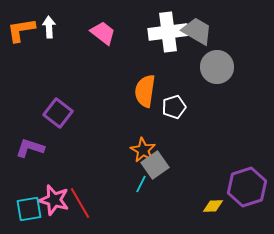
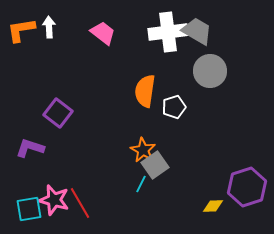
gray circle: moved 7 px left, 4 px down
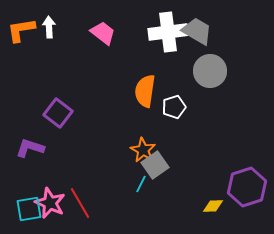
pink star: moved 4 px left, 3 px down; rotated 8 degrees clockwise
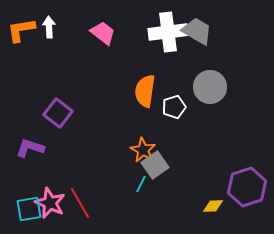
gray circle: moved 16 px down
